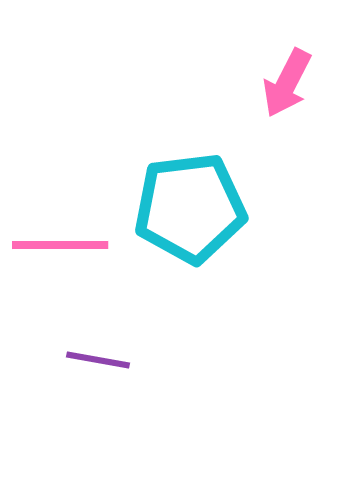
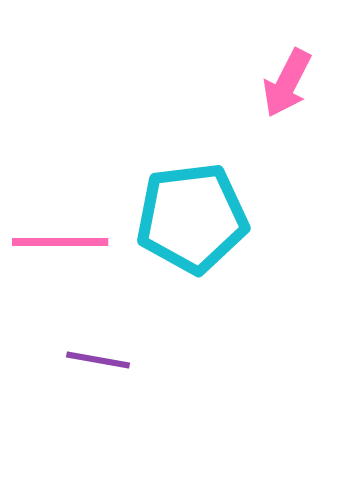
cyan pentagon: moved 2 px right, 10 px down
pink line: moved 3 px up
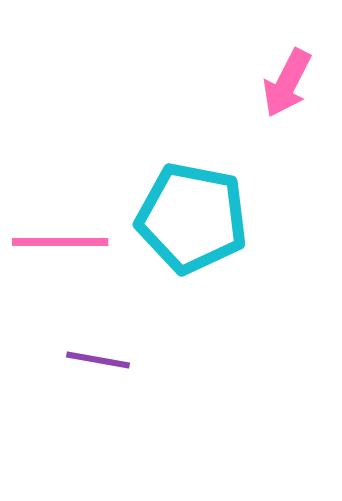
cyan pentagon: rotated 18 degrees clockwise
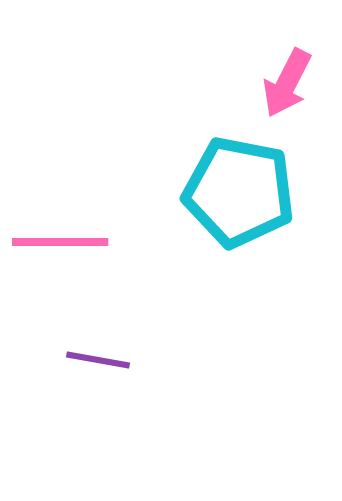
cyan pentagon: moved 47 px right, 26 px up
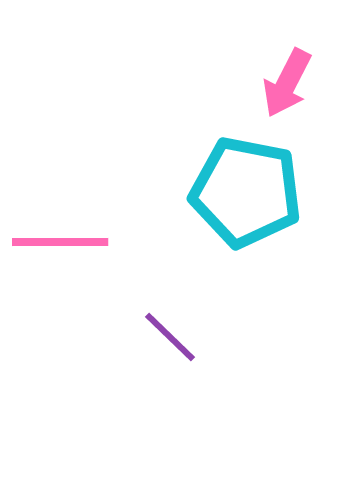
cyan pentagon: moved 7 px right
purple line: moved 72 px right, 23 px up; rotated 34 degrees clockwise
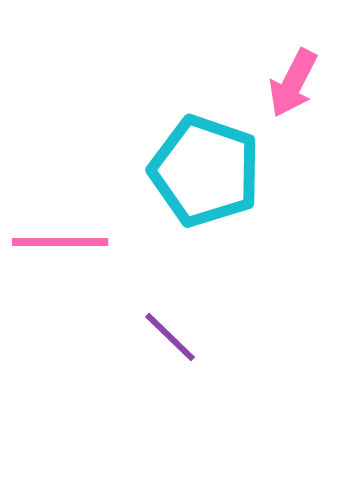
pink arrow: moved 6 px right
cyan pentagon: moved 41 px left, 21 px up; rotated 8 degrees clockwise
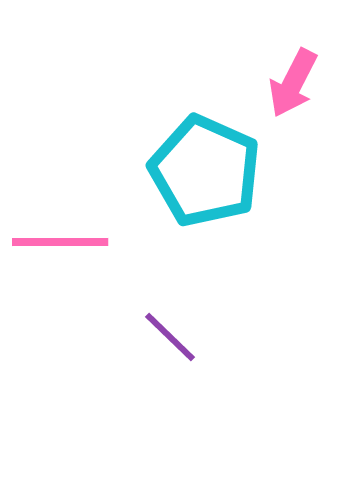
cyan pentagon: rotated 5 degrees clockwise
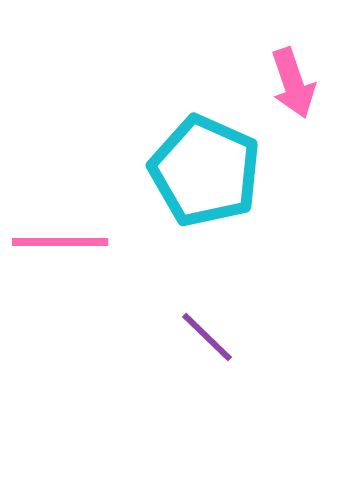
pink arrow: rotated 46 degrees counterclockwise
purple line: moved 37 px right
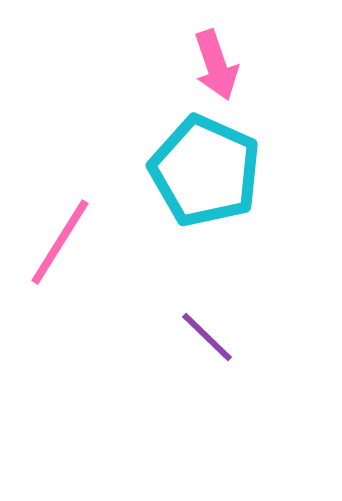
pink arrow: moved 77 px left, 18 px up
pink line: rotated 58 degrees counterclockwise
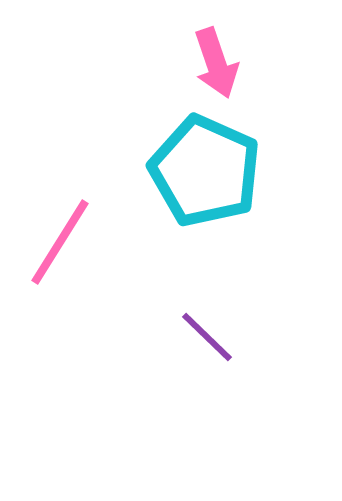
pink arrow: moved 2 px up
